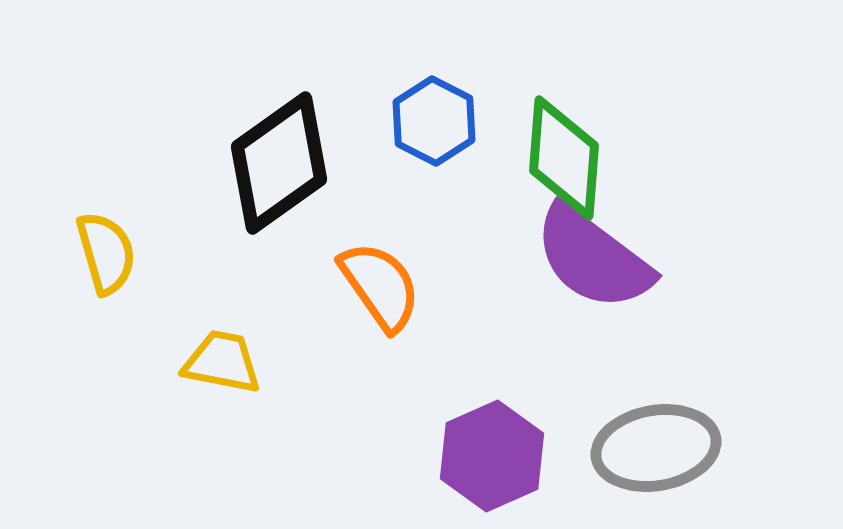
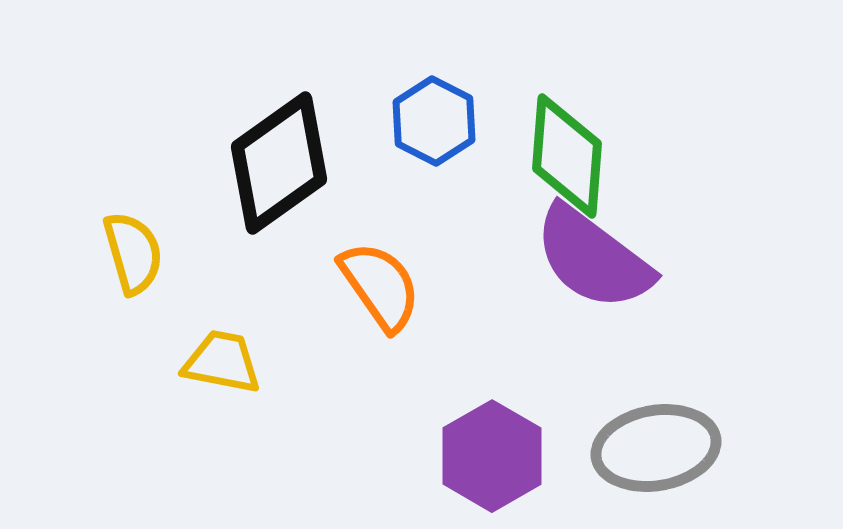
green diamond: moved 3 px right, 2 px up
yellow semicircle: moved 27 px right
purple hexagon: rotated 6 degrees counterclockwise
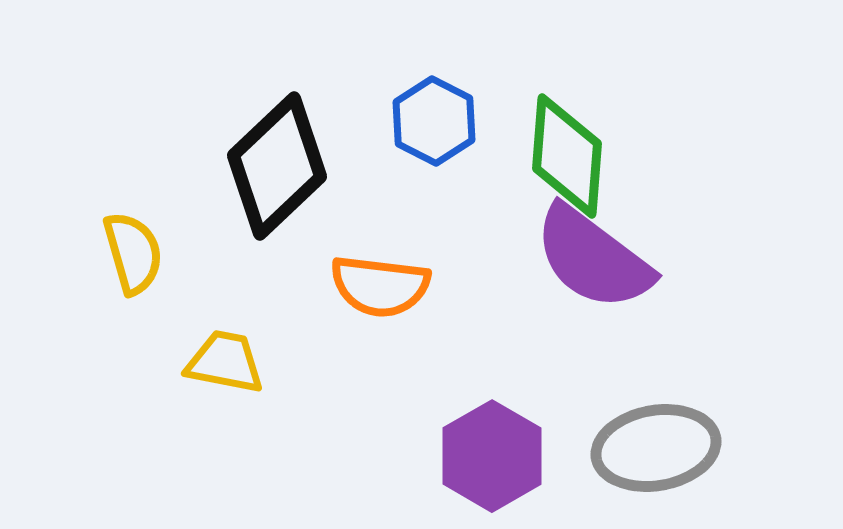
black diamond: moved 2 px left, 3 px down; rotated 8 degrees counterclockwise
orange semicircle: rotated 132 degrees clockwise
yellow trapezoid: moved 3 px right
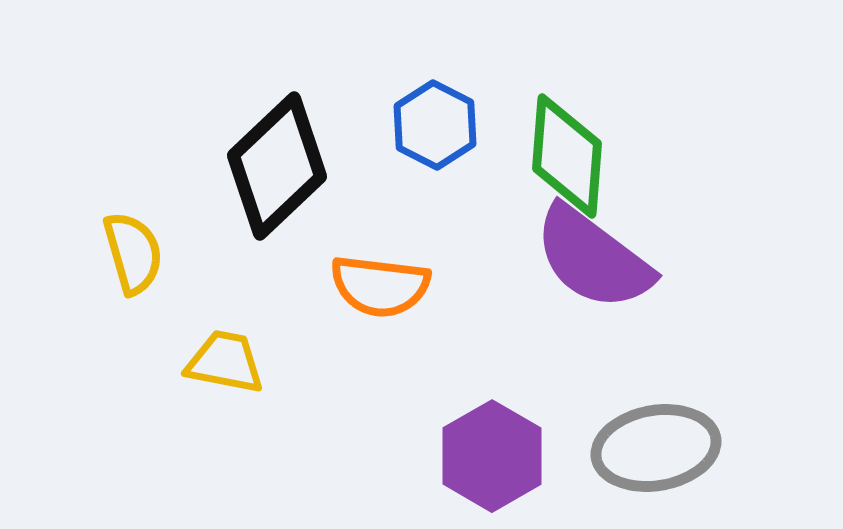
blue hexagon: moved 1 px right, 4 px down
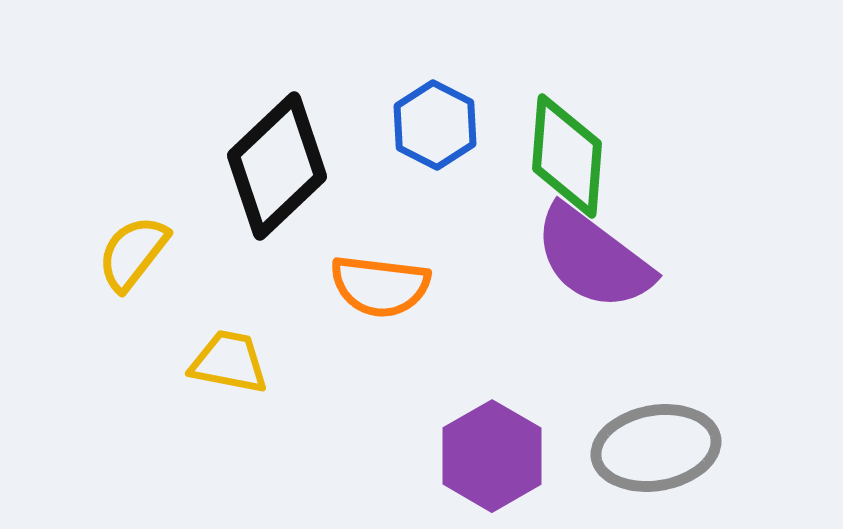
yellow semicircle: rotated 126 degrees counterclockwise
yellow trapezoid: moved 4 px right
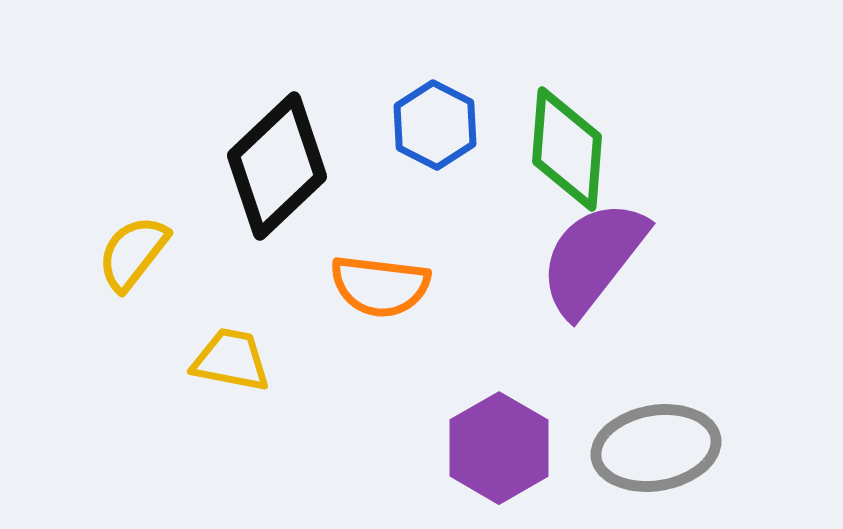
green diamond: moved 7 px up
purple semicircle: rotated 91 degrees clockwise
yellow trapezoid: moved 2 px right, 2 px up
purple hexagon: moved 7 px right, 8 px up
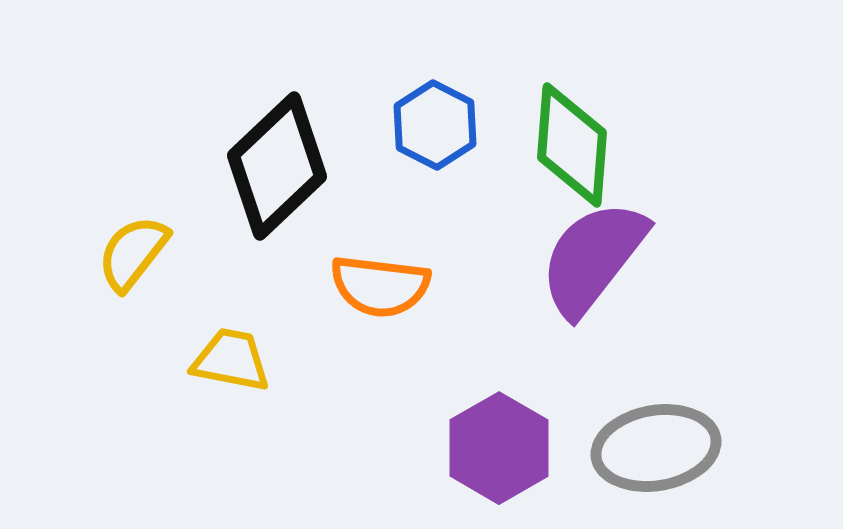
green diamond: moved 5 px right, 4 px up
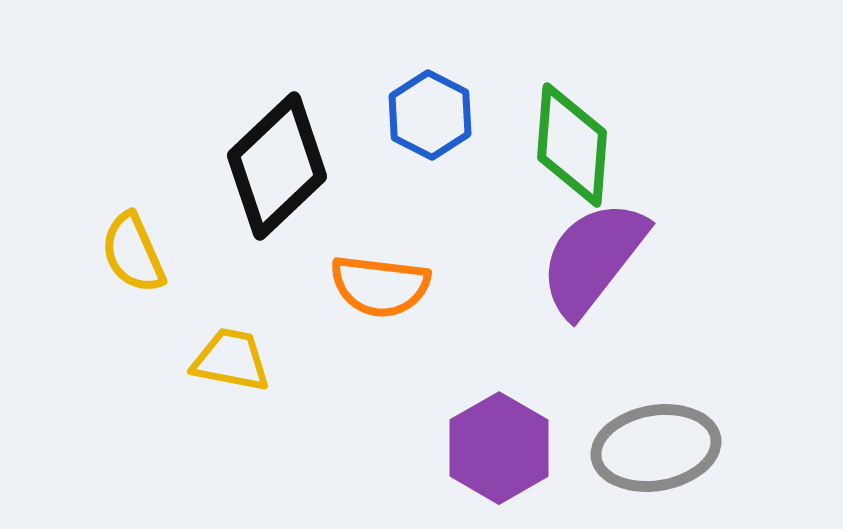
blue hexagon: moved 5 px left, 10 px up
yellow semicircle: rotated 62 degrees counterclockwise
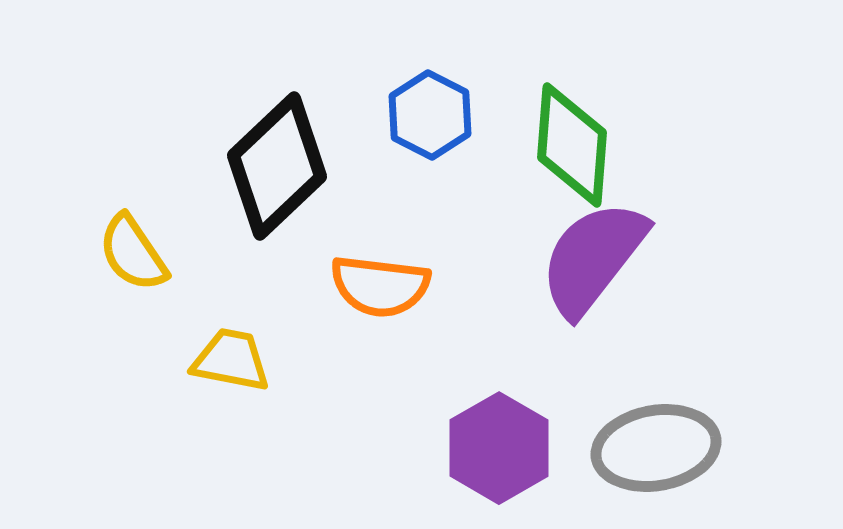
yellow semicircle: rotated 10 degrees counterclockwise
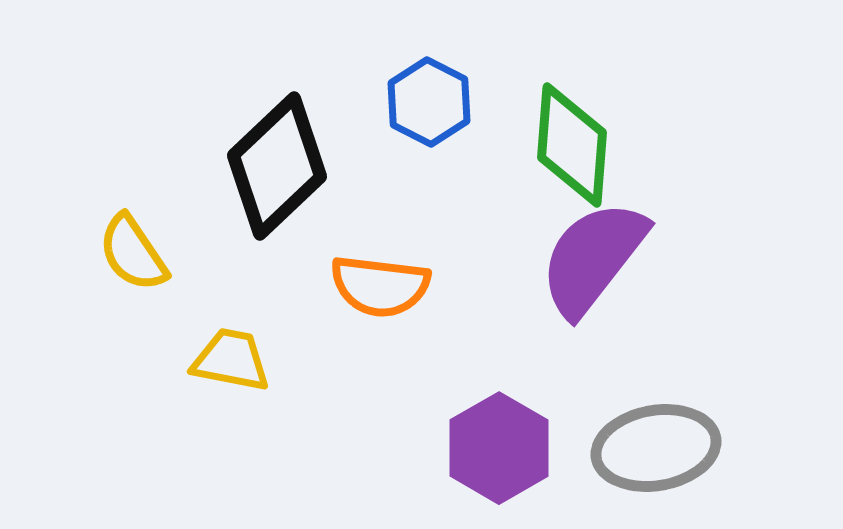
blue hexagon: moved 1 px left, 13 px up
